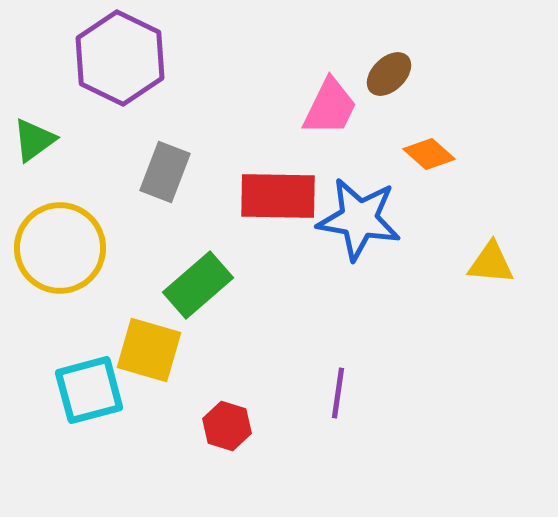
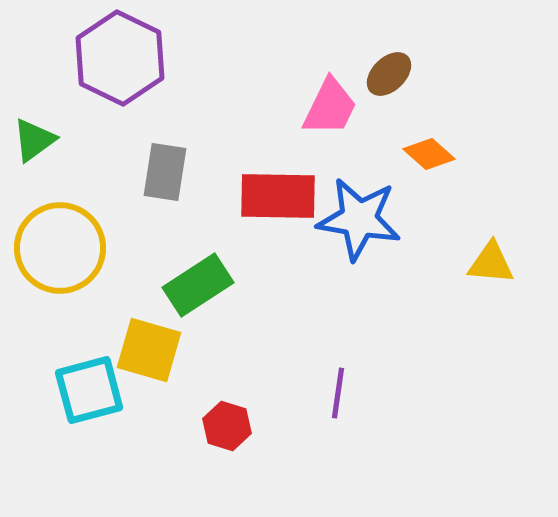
gray rectangle: rotated 12 degrees counterclockwise
green rectangle: rotated 8 degrees clockwise
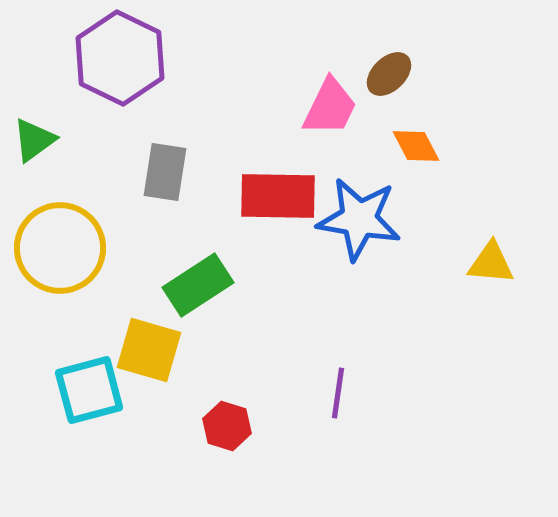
orange diamond: moved 13 px left, 8 px up; rotated 21 degrees clockwise
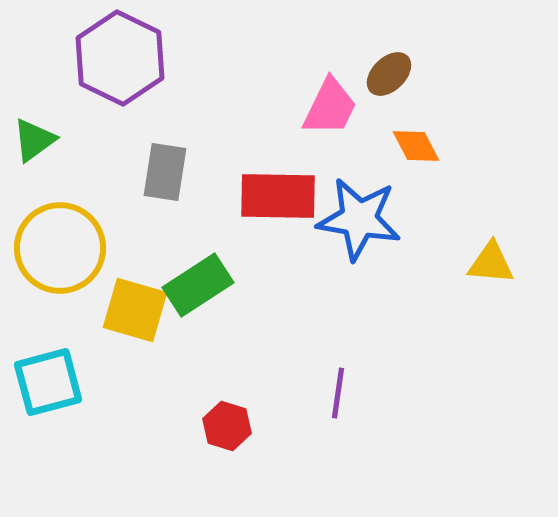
yellow square: moved 14 px left, 40 px up
cyan square: moved 41 px left, 8 px up
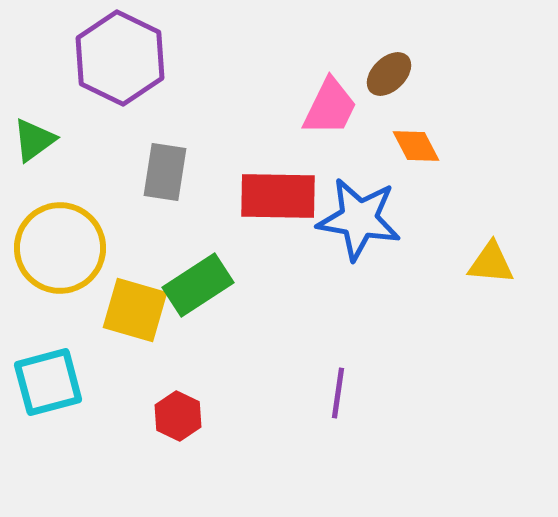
red hexagon: moved 49 px left, 10 px up; rotated 9 degrees clockwise
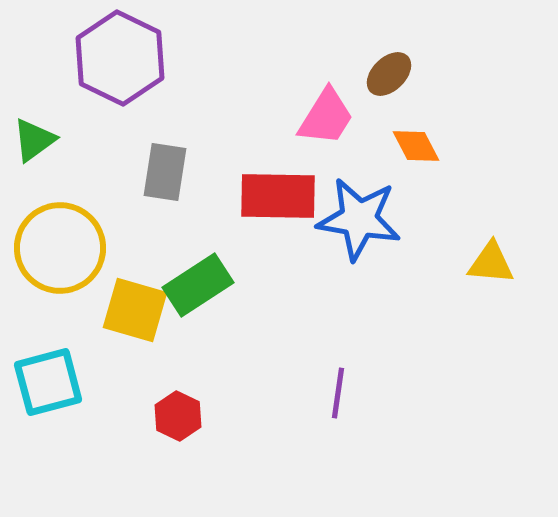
pink trapezoid: moved 4 px left, 10 px down; rotated 6 degrees clockwise
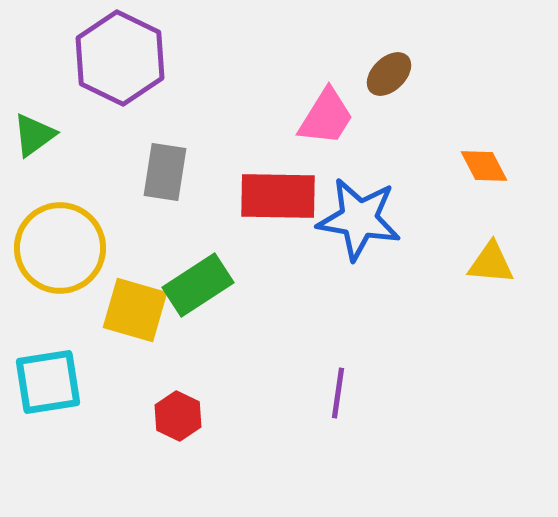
green triangle: moved 5 px up
orange diamond: moved 68 px right, 20 px down
cyan square: rotated 6 degrees clockwise
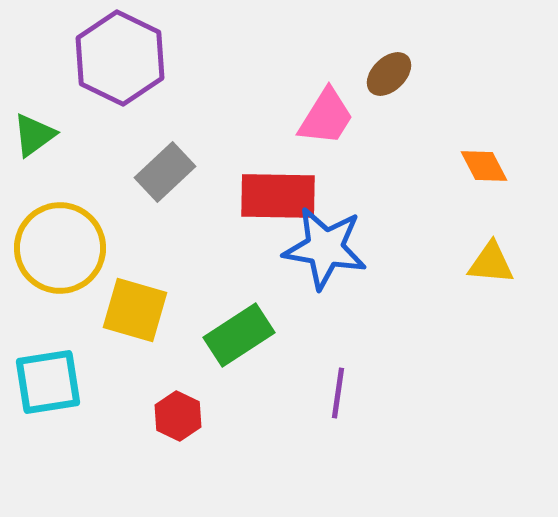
gray rectangle: rotated 38 degrees clockwise
blue star: moved 34 px left, 29 px down
green rectangle: moved 41 px right, 50 px down
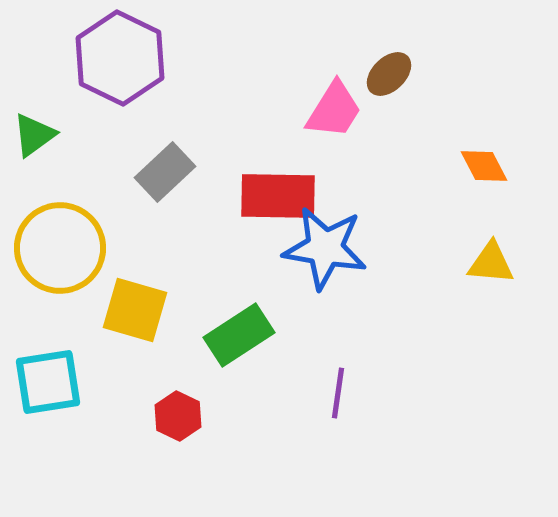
pink trapezoid: moved 8 px right, 7 px up
